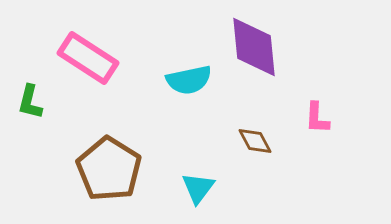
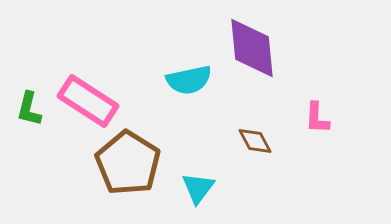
purple diamond: moved 2 px left, 1 px down
pink rectangle: moved 43 px down
green L-shape: moved 1 px left, 7 px down
brown pentagon: moved 19 px right, 6 px up
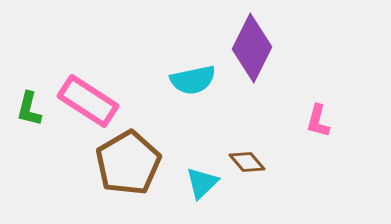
purple diamond: rotated 32 degrees clockwise
cyan semicircle: moved 4 px right
pink L-shape: moved 1 px right, 3 px down; rotated 12 degrees clockwise
brown diamond: moved 8 px left, 21 px down; rotated 12 degrees counterclockwise
brown pentagon: rotated 10 degrees clockwise
cyan triangle: moved 4 px right, 5 px up; rotated 9 degrees clockwise
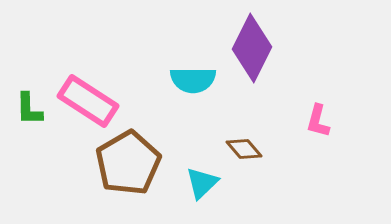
cyan semicircle: rotated 12 degrees clockwise
green L-shape: rotated 15 degrees counterclockwise
brown diamond: moved 3 px left, 13 px up
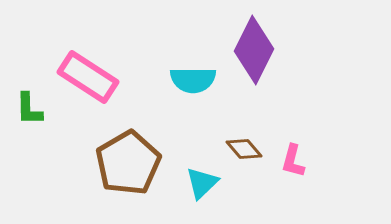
purple diamond: moved 2 px right, 2 px down
pink rectangle: moved 24 px up
pink L-shape: moved 25 px left, 40 px down
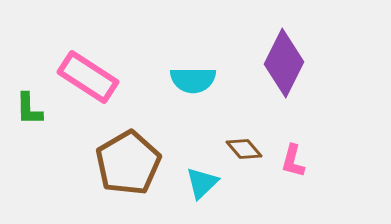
purple diamond: moved 30 px right, 13 px down
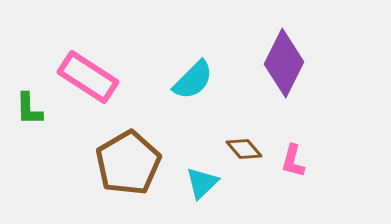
cyan semicircle: rotated 45 degrees counterclockwise
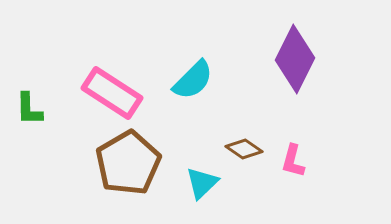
purple diamond: moved 11 px right, 4 px up
pink rectangle: moved 24 px right, 16 px down
brown diamond: rotated 15 degrees counterclockwise
